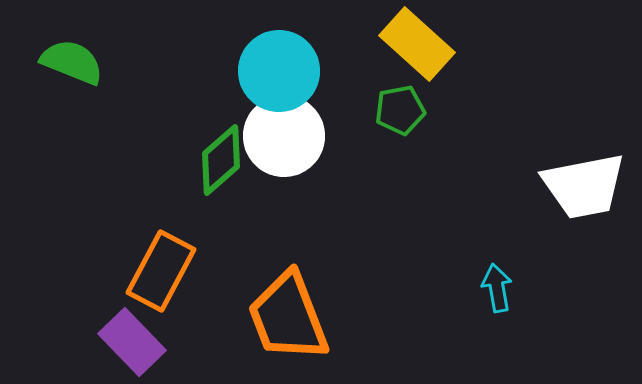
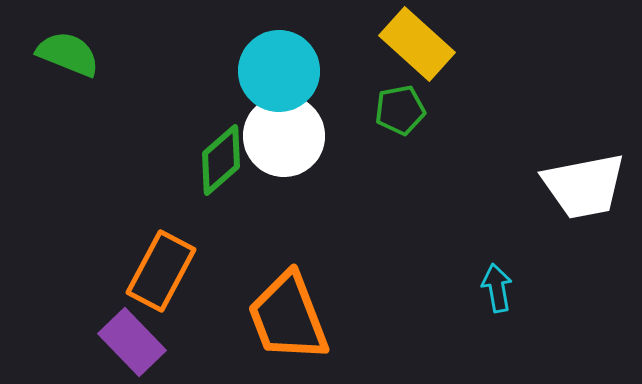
green semicircle: moved 4 px left, 8 px up
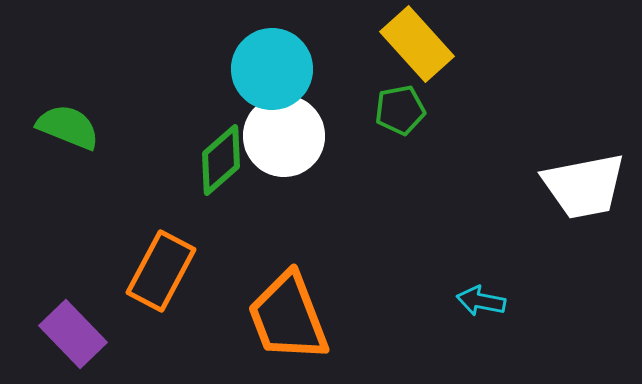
yellow rectangle: rotated 6 degrees clockwise
green semicircle: moved 73 px down
cyan circle: moved 7 px left, 2 px up
cyan arrow: moved 16 px left, 13 px down; rotated 69 degrees counterclockwise
purple rectangle: moved 59 px left, 8 px up
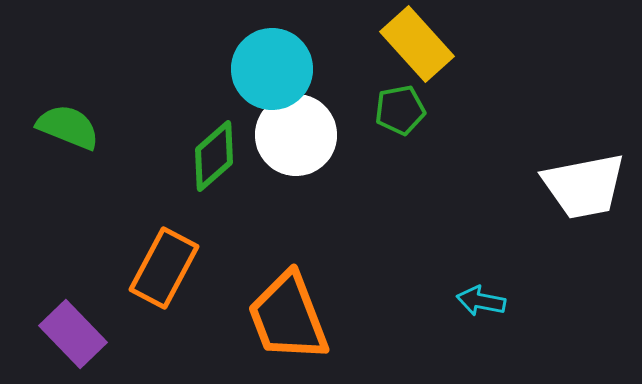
white circle: moved 12 px right, 1 px up
green diamond: moved 7 px left, 4 px up
orange rectangle: moved 3 px right, 3 px up
